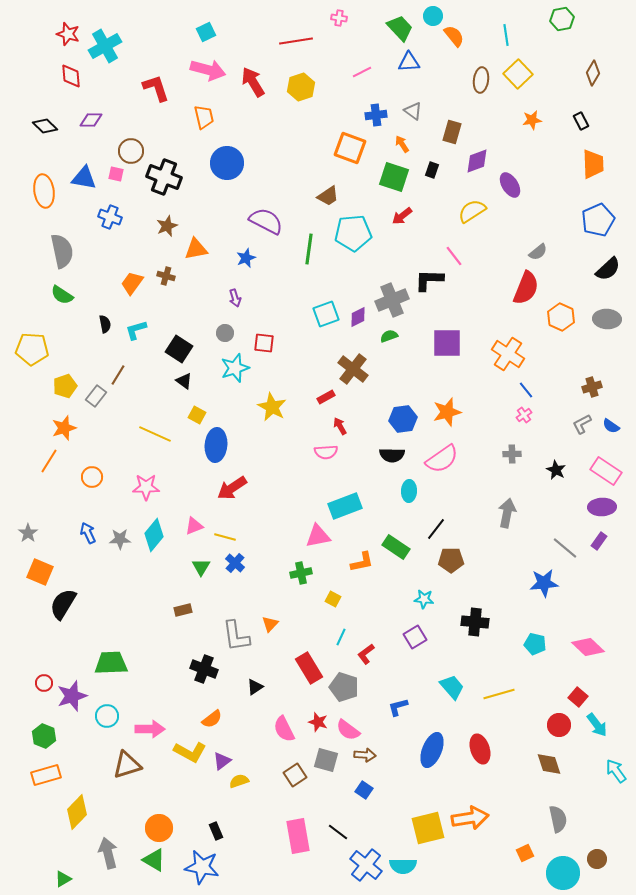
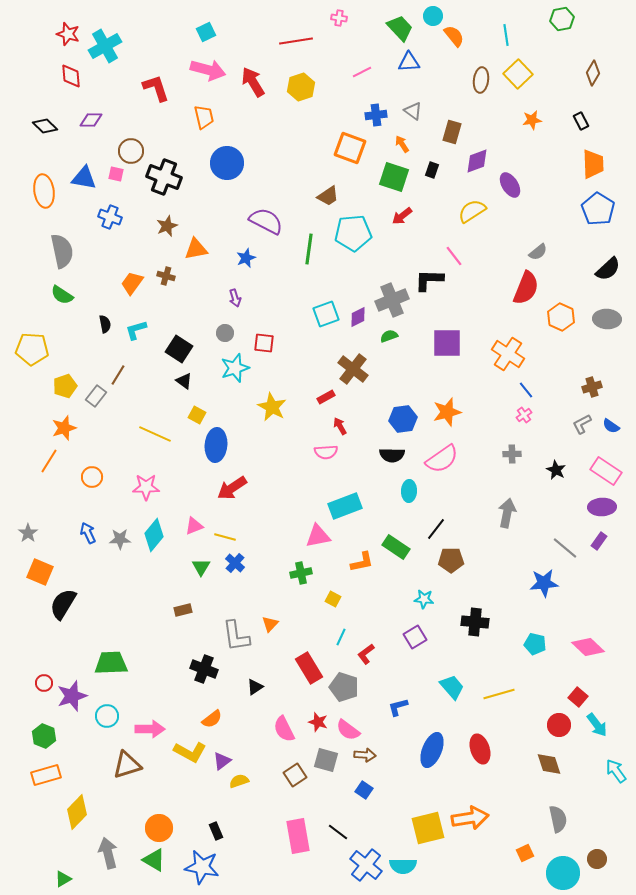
blue pentagon at (598, 220): moved 11 px up; rotated 16 degrees counterclockwise
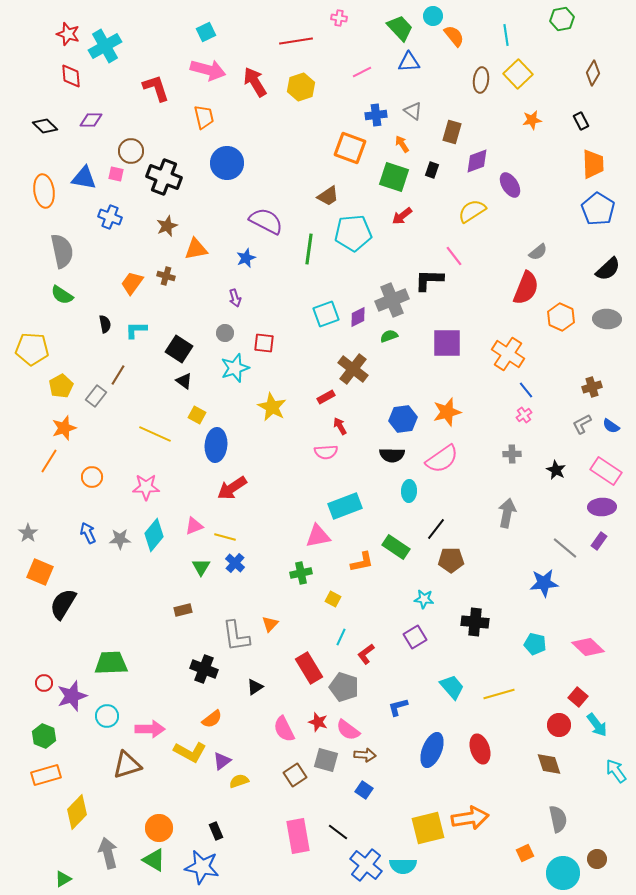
red arrow at (253, 82): moved 2 px right
cyan L-shape at (136, 330): rotated 15 degrees clockwise
yellow pentagon at (65, 386): moved 4 px left; rotated 10 degrees counterclockwise
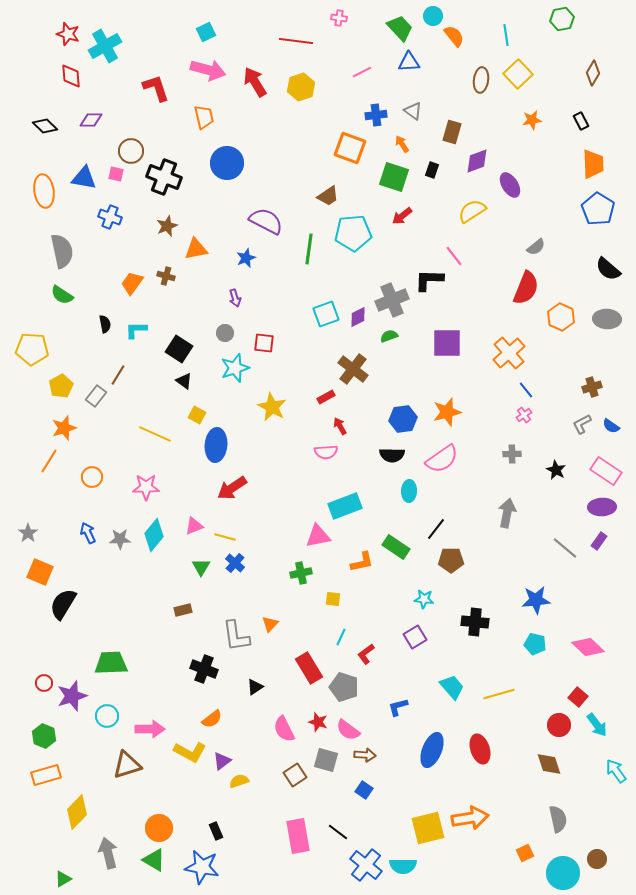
red line at (296, 41): rotated 16 degrees clockwise
gray semicircle at (538, 252): moved 2 px left, 5 px up
black semicircle at (608, 269): rotated 84 degrees clockwise
orange cross at (508, 354): moved 1 px right, 1 px up; rotated 16 degrees clockwise
blue star at (544, 583): moved 8 px left, 17 px down
yellow square at (333, 599): rotated 21 degrees counterclockwise
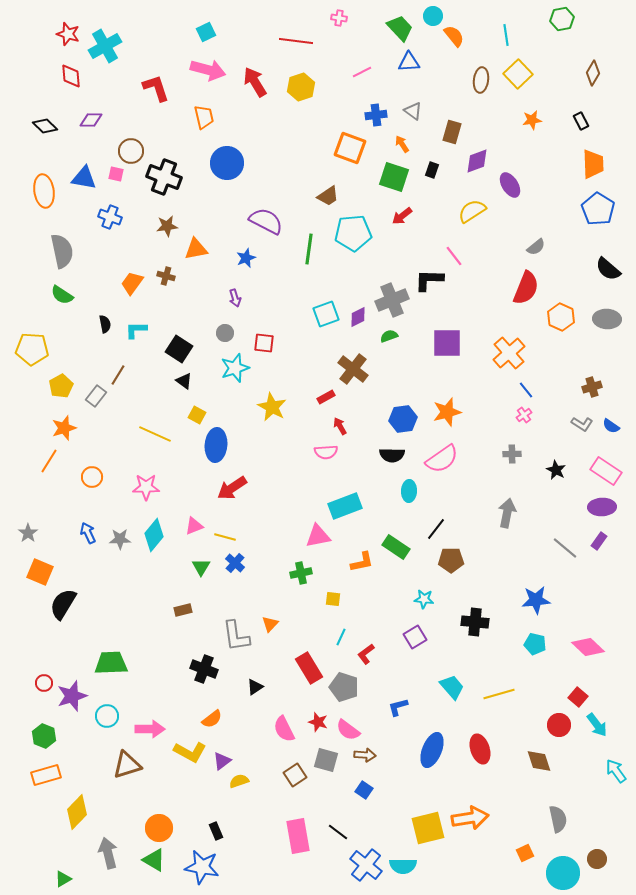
brown star at (167, 226): rotated 15 degrees clockwise
gray L-shape at (582, 424): rotated 120 degrees counterclockwise
brown diamond at (549, 764): moved 10 px left, 3 px up
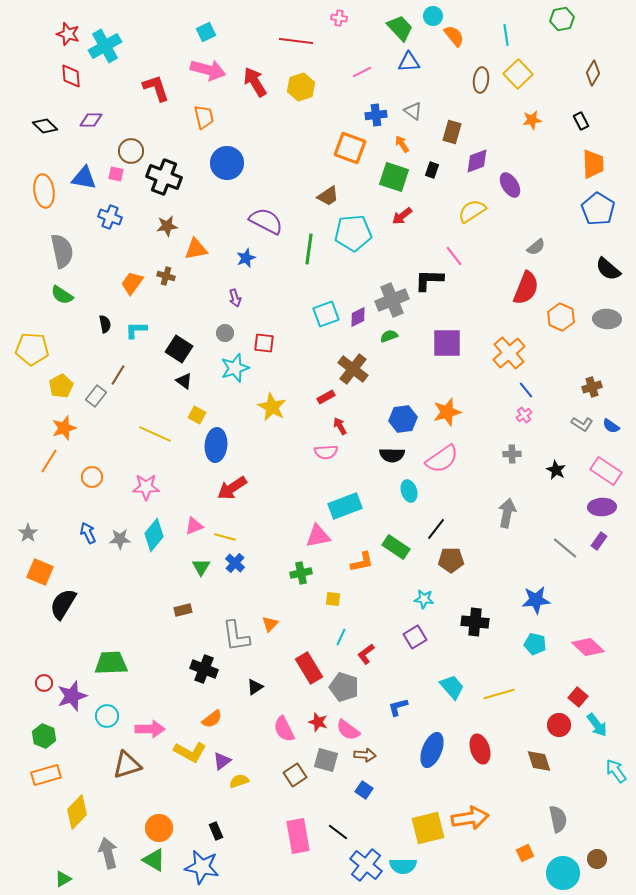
cyan ellipse at (409, 491): rotated 20 degrees counterclockwise
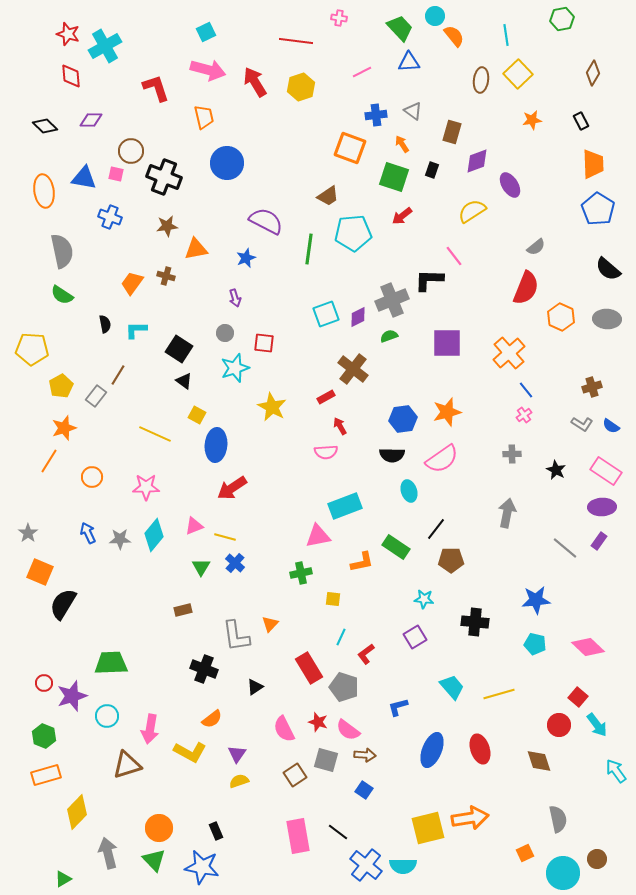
cyan circle at (433, 16): moved 2 px right
pink arrow at (150, 729): rotated 100 degrees clockwise
purple triangle at (222, 761): moved 15 px right, 7 px up; rotated 18 degrees counterclockwise
green triangle at (154, 860): rotated 15 degrees clockwise
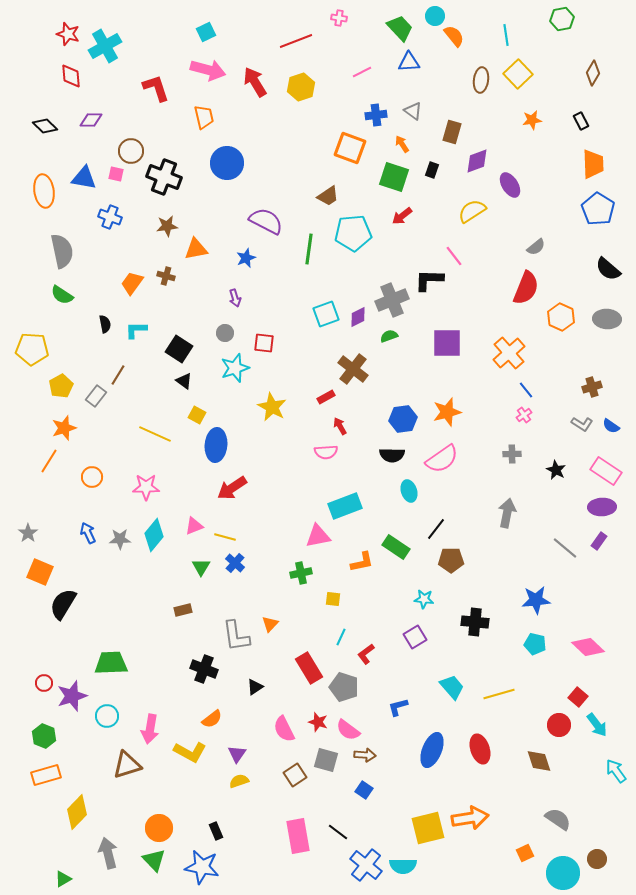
red line at (296, 41): rotated 28 degrees counterclockwise
gray semicircle at (558, 819): rotated 44 degrees counterclockwise
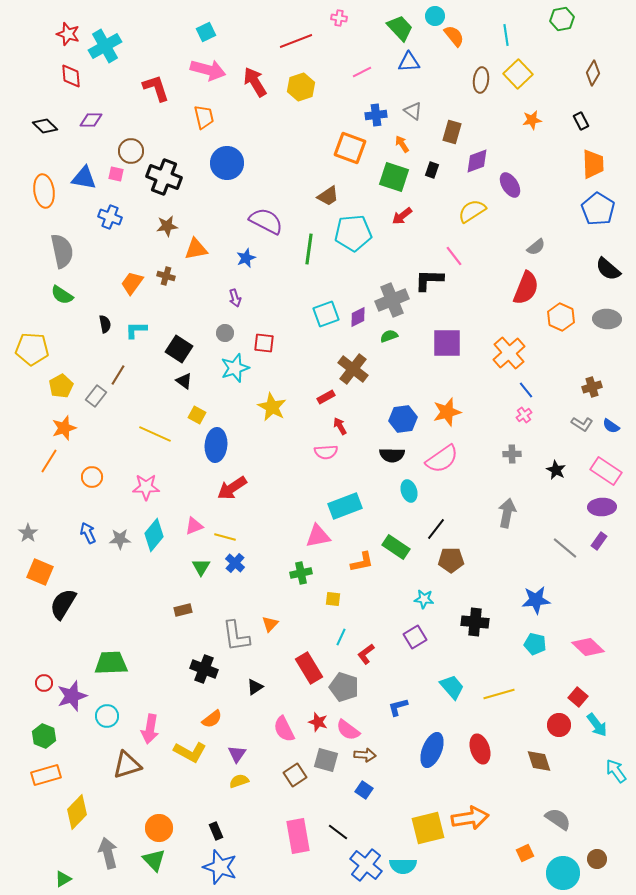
blue star at (202, 867): moved 18 px right; rotated 8 degrees clockwise
